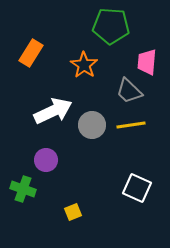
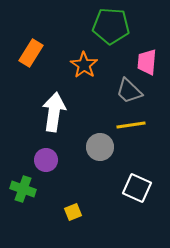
white arrow: moved 1 px right, 1 px down; rotated 57 degrees counterclockwise
gray circle: moved 8 px right, 22 px down
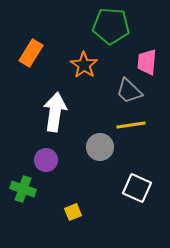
white arrow: moved 1 px right
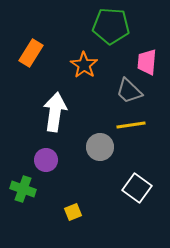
white square: rotated 12 degrees clockwise
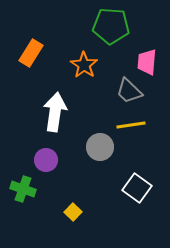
yellow square: rotated 24 degrees counterclockwise
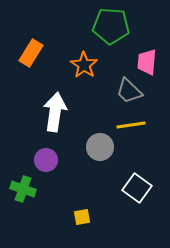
yellow square: moved 9 px right, 5 px down; rotated 36 degrees clockwise
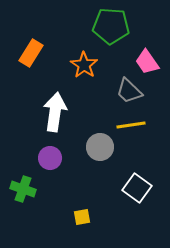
pink trapezoid: rotated 40 degrees counterclockwise
purple circle: moved 4 px right, 2 px up
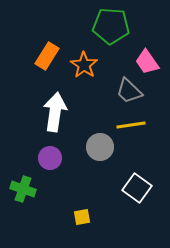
orange rectangle: moved 16 px right, 3 px down
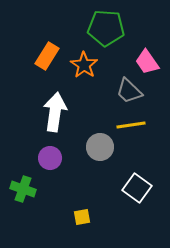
green pentagon: moved 5 px left, 2 px down
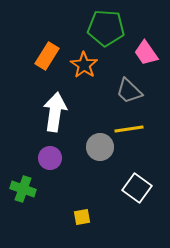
pink trapezoid: moved 1 px left, 9 px up
yellow line: moved 2 px left, 4 px down
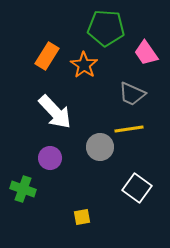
gray trapezoid: moved 3 px right, 3 px down; rotated 20 degrees counterclockwise
white arrow: rotated 129 degrees clockwise
